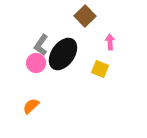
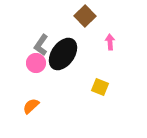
yellow square: moved 18 px down
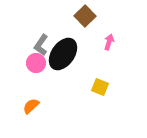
pink arrow: moved 1 px left; rotated 21 degrees clockwise
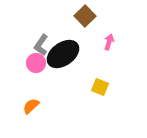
black ellipse: rotated 20 degrees clockwise
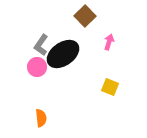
pink circle: moved 1 px right, 4 px down
yellow square: moved 10 px right
orange semicircle: moved 10 px right, 12 px down; rotated 126 degrees clockwise
